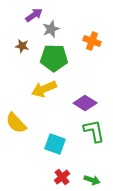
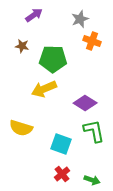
gray star: moved 29 px right, 10 px up
green pentagon: moved 1 px left, 1 px down
yellow semicircle: moved 5 px right, 5 px down; rotated 30 degrees counterclockwise
cyan square: moved 6 px right
red cross: moved 3 px up
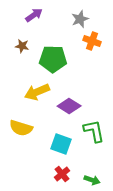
yellow arrow: moved 7 px left, 3 px down
purple diamond: moved 16 px left, 3 px down
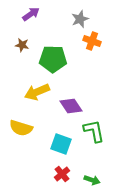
purple arrow: moved 3 px left, 1 px up
brown star: moved 1 px up
purple diamond: moved 2 px right; rotated 25 degrees clockwise
